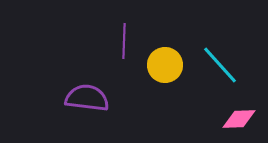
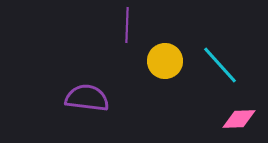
purple line: moved 3 px right, 16 px up
yellow circle: moved 4 px up
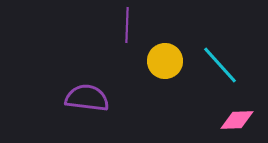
pink diamond: moved 2 px left, 1 px down
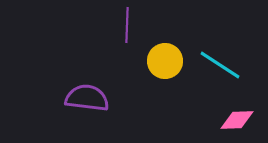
cyan line: rotated 15 degrees counterclockwise
